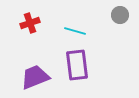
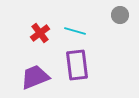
red cross: moved 10 px right, 10 px down; rotated 18 degrees counterclockwise
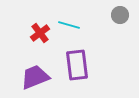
cyan line: moved 6 px left, 6 px up
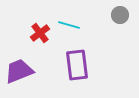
purple trapezoid: moved 16 px left, 6 px up
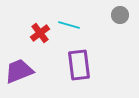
purple rectangle: moved 2 px right
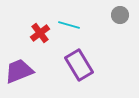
purple rectangle: rotated 24 degrees counterclockwise
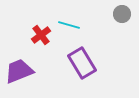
gray circle: moved 2 px right, 1 px up
red cross: moved 1 px right, 2 px down
purple rectangle: moved 3 px right, 2 px up
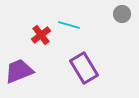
purple rectangle: moved 2 px right, 5 px down
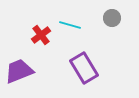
gray circle: moved 10 px left, 4 px down
cyan line: moved 1 px right
